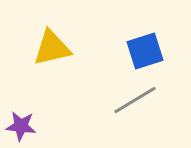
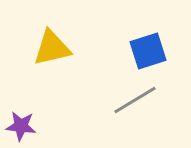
blue square: moved 3 px right
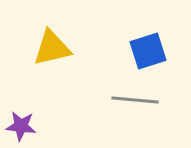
gray line: rotated 36 degrees clockwise
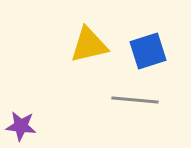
yellow triangle: moved 37 px right, 3 px up
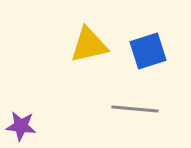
gray line: moved 9 px down
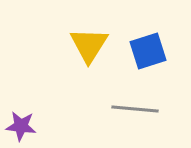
yellow triangle: rotated 45 degrees counterclockwise
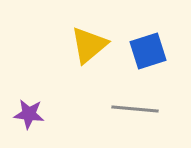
yellow triangle: rotated 18 degrees clockwise
purple star: moved 8 px right, 12 px up
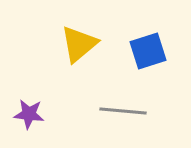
yellow triangle: moved 10 px left, 1 px up
gray line: moved 12 px left, 2 px down
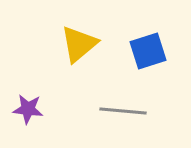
purple star: moved 1 px left, 5 px up
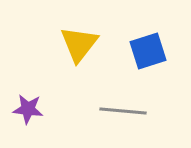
yellow triangle: rotated 12 degrees counterclockwise
